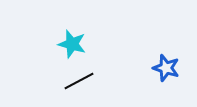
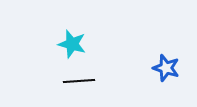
black line: rotated 24 degrees clockwise
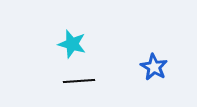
blue star: moved 12 px left, 1 px up; rotated 12 degrees clockwise
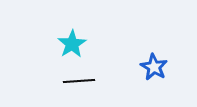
cyan star: rotated 24 degrees clockwise
